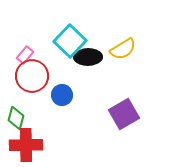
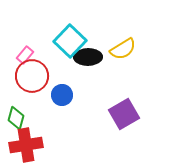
red cross: rotated 8 degrees counterclockwise
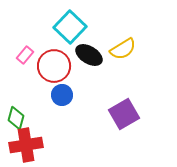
cyan square: moved 14 px up
black ellipse: moved 1 px right, 2 px up; rotated 32 degrees clockwise
red circle: moved 22 px right, 10 px up
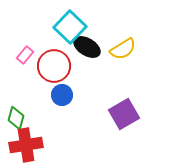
black ellipse: moved 2 px left, 8 px up
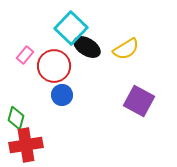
cyan square: moved 1 px right, 1 px down
yellow semicircle: moved 3 px right
purple square: moved 15 px right, 13 px up; rotated 32 degrees counterclockwise
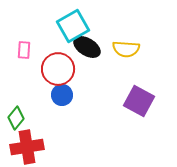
cyan square: moved 2 px right, 2 px up; rotated 16 degrees clockwise
yellow semicircle: rotated 36 degrees clockwise
pink rectangle: moved 1 px left, 5 px up; rotated 36 degrees counterclockwise
red circle: moved 4 px right, 3 px down
green diamond: rotated 25 degrees clockwise
red cross: moved 1 px right, 2 px down
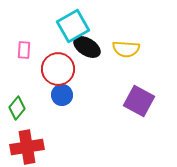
green diamond: moved 1 px right, 10 px up
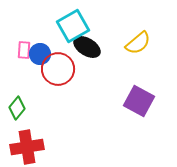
yellow semicircle: moved 12 px right, 6 px up; rotated 44 degrees counterclockwise
blue circle: moved 22 px left, 41 px up
